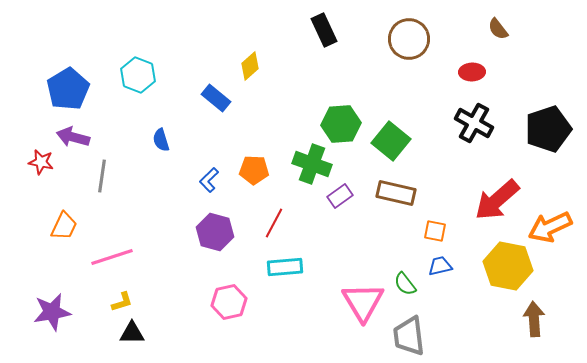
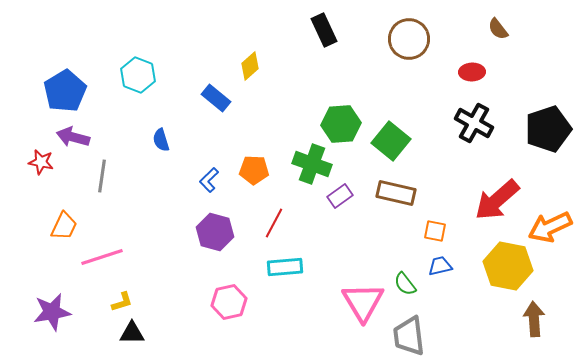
blue pentagon: moved 3 px left, 2 px down
pink line: moved 10 px left
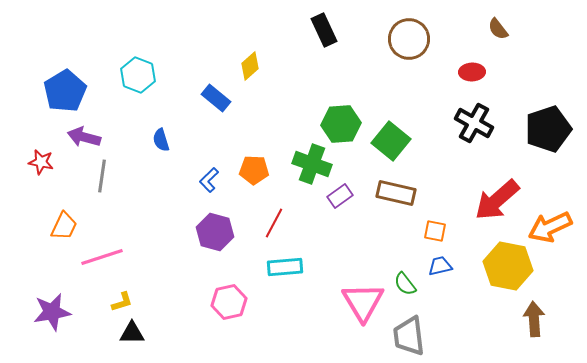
purple arrow: moved 11 px right
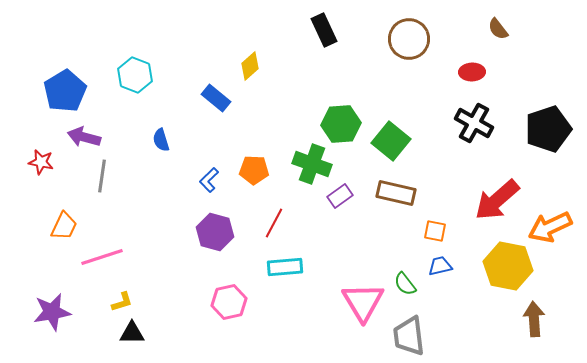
cyan hexagon: moved 3 px left
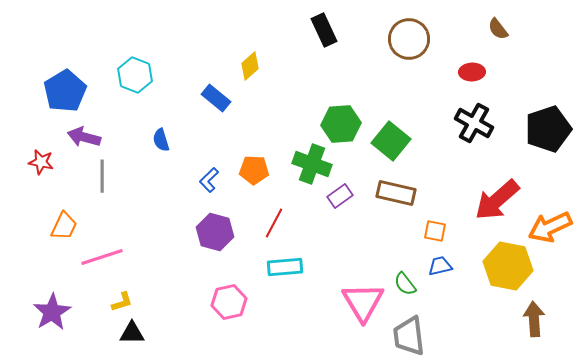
gray line: rotated 8 degrees counterclockwise
purple star: rotated 21 degrees counterclockwise
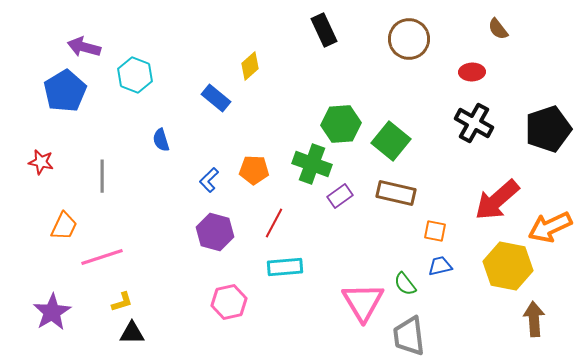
purple arrow: moved 90 px up
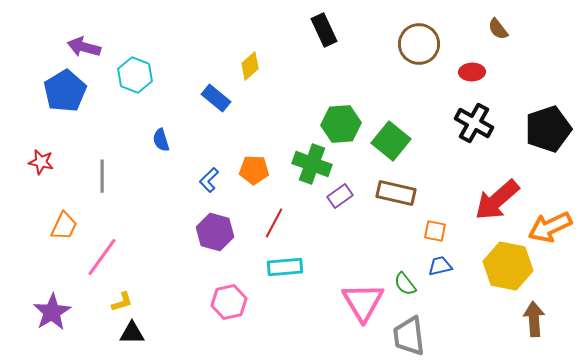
brown circle: moved 10 px right, 5 px down
pink line: rotated 36 degrees counterclockwise
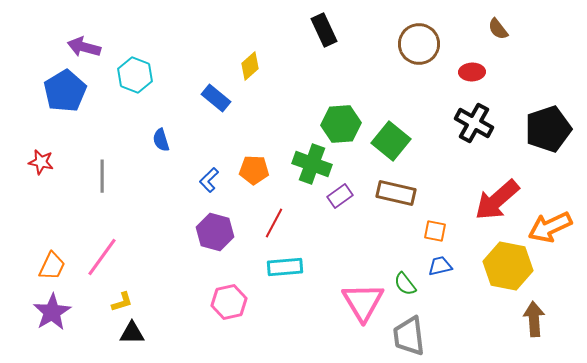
orange trapezoid: moved 12 px left, 40 px down
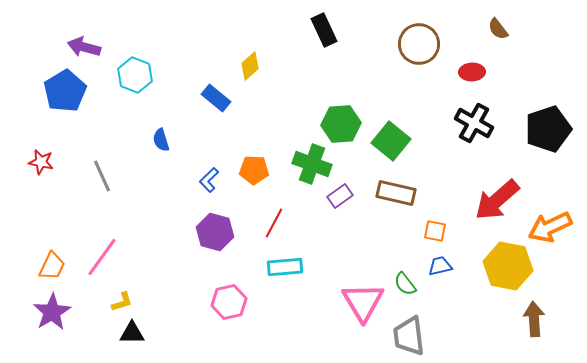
gray line: rotated 24 degrees counterclockwise
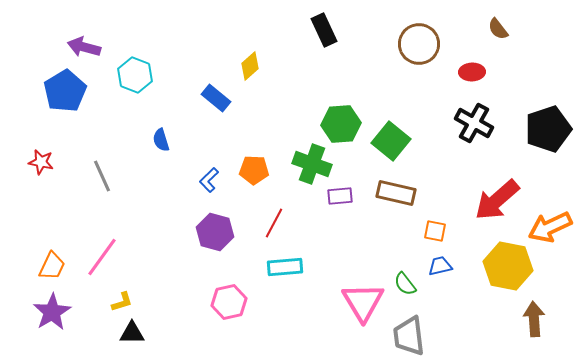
purple rectangle: rotated 30 degrees clockwise
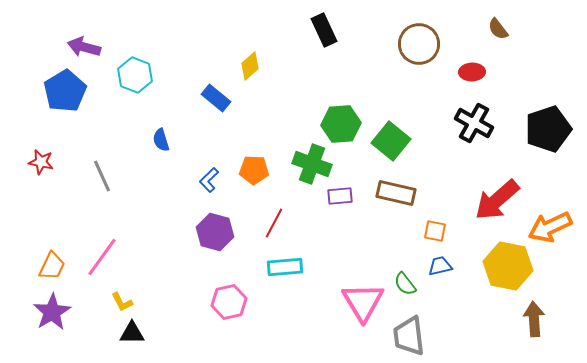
yellow L-shape: rotated 80 degrees clockwise
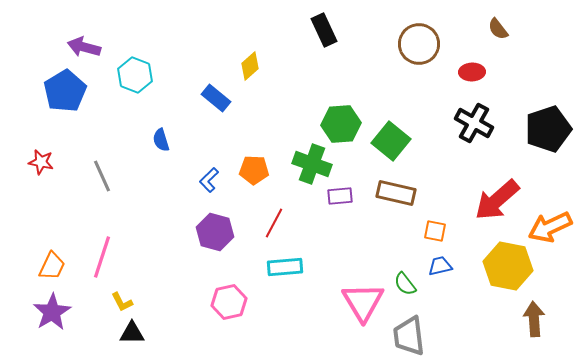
pink line: rotated 18 degrees counterclockwise
